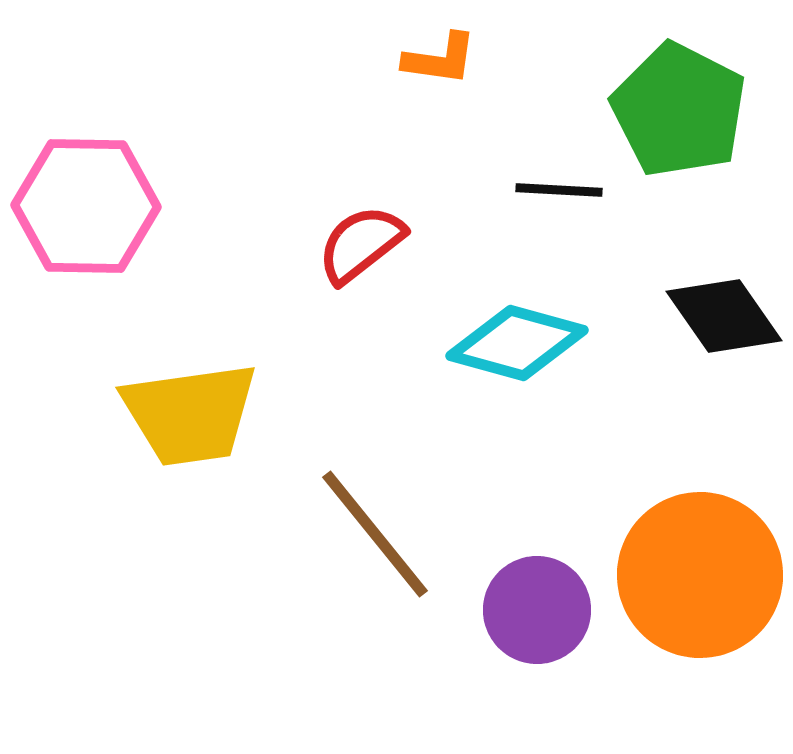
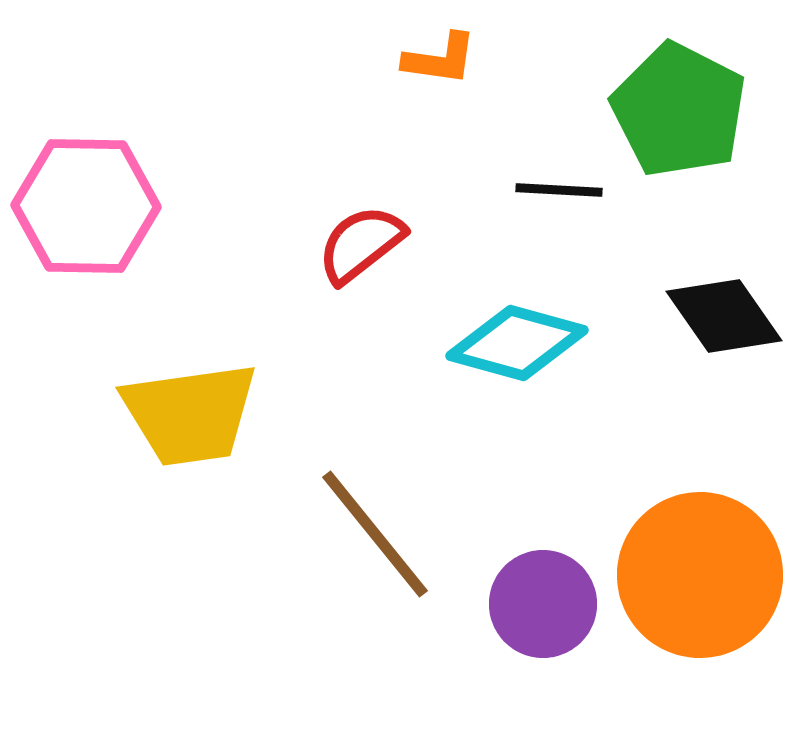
purple circle: moved 6 px right, 6 px up
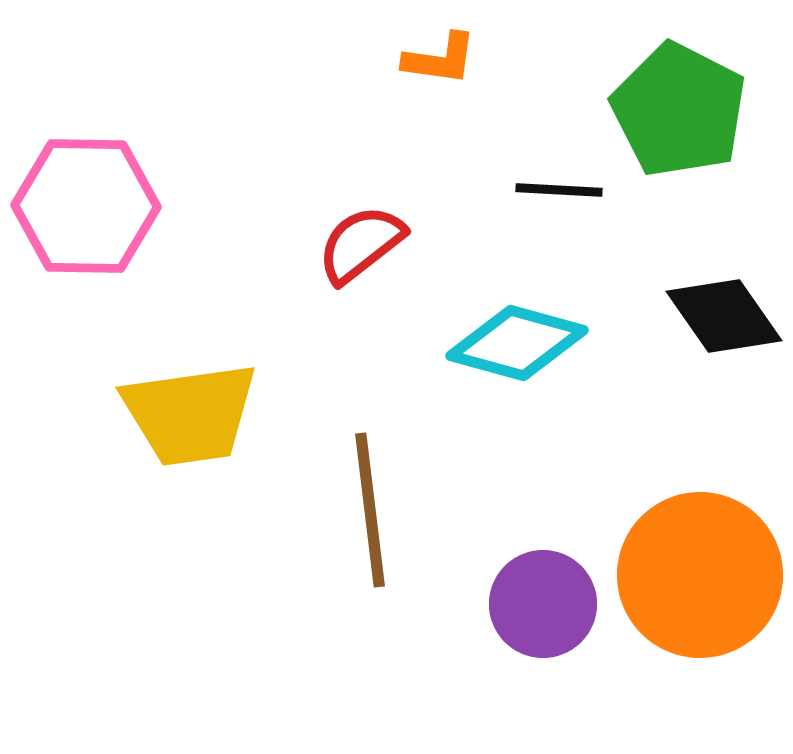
brown line: moved 5 px left, 24 px up; rotated 32 degrees clockwise
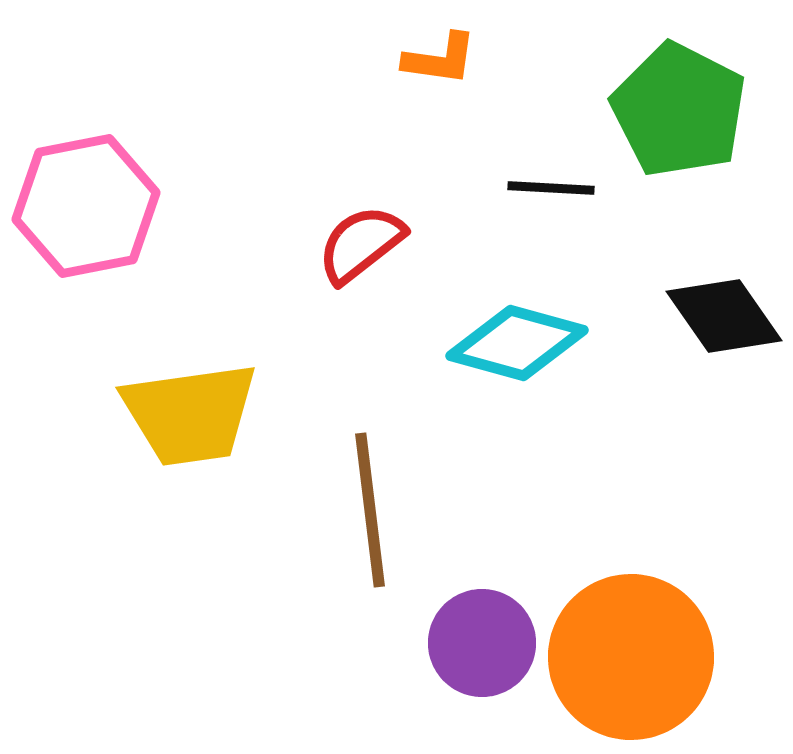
black line: moved 8 px left, 2 px up
pink hexagon: rotated 12 degrees counterclockwise
orange circle: moved 69 px left, 82 px down
purple circle: moved 61 px left, 39 px down
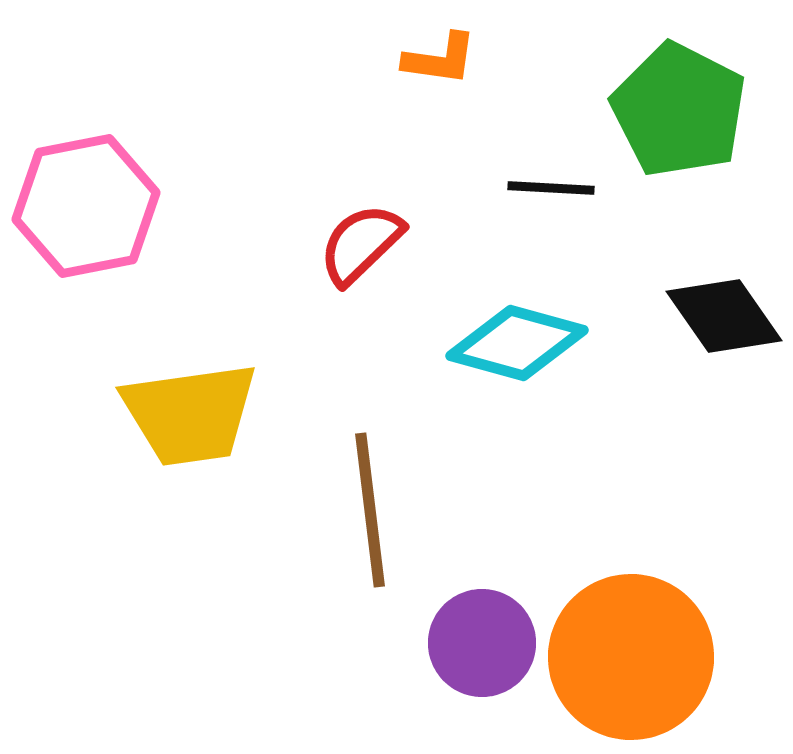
red semicircle: rotated 6 degrees counterclockwise
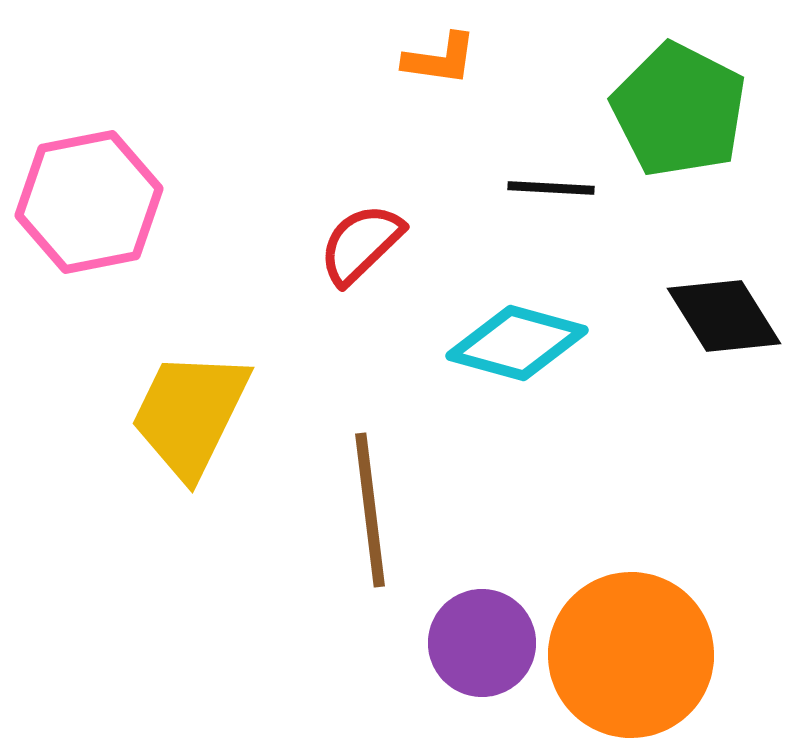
pink hexagon: moved 3 px right, 4 px up
black diamond: rotated 3 degrees clockwise
yellow trapezoid: rotated 124 degrees clockwise
orange circle: moved 2 px up
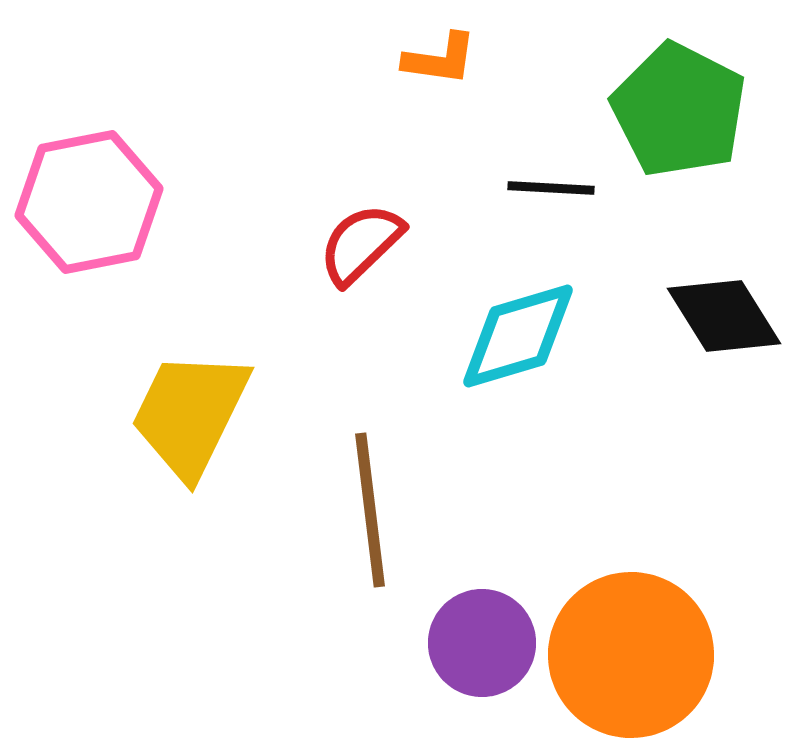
cyan diamond: moved 1 px right, 7 px up; rotated 32 degrees counterclockwise
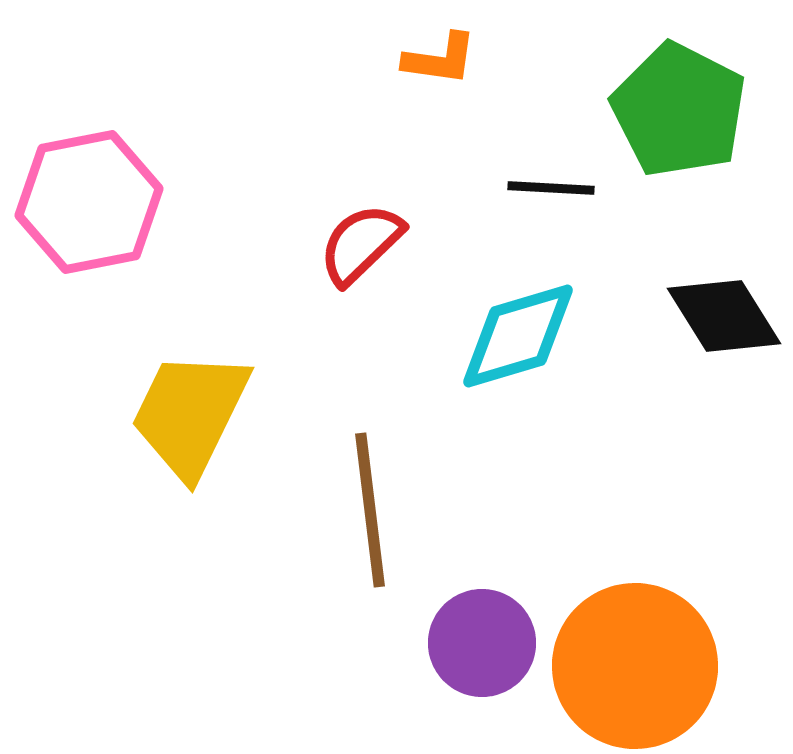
orange circle: moved 4 px right, 11 px down
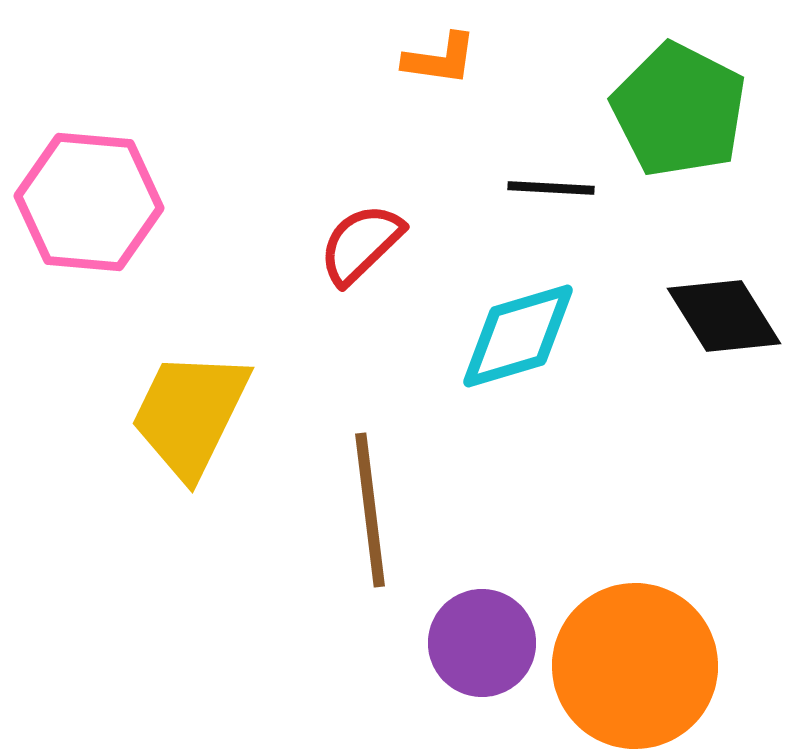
pink hexagon: rotated 16 degrees clockwise
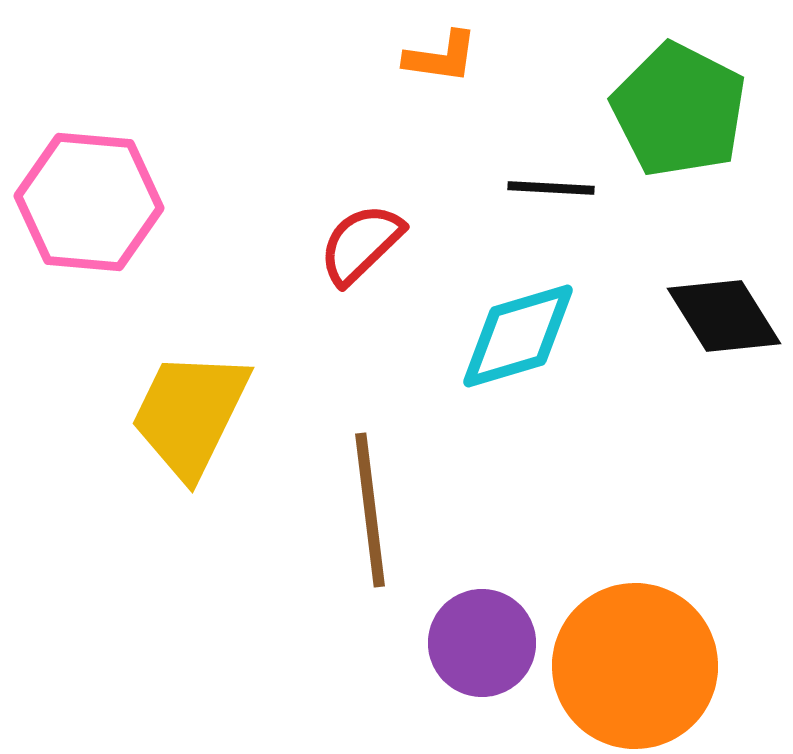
orange L-shape: moved 1 px right, 2 px up
